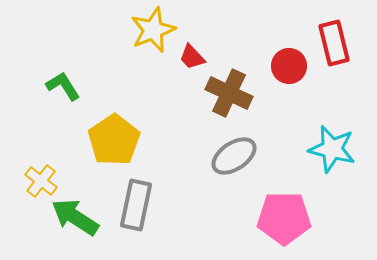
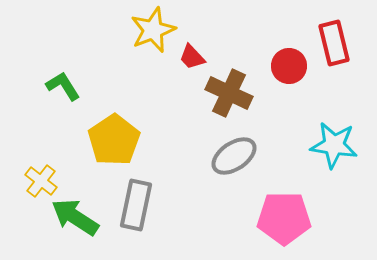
cyan star: moved 2 px right, 4 px up; rotated 6 degrees counterclockwise
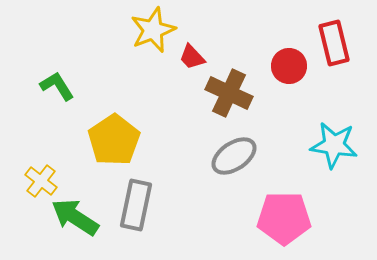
green L-shape: moved 6 px left
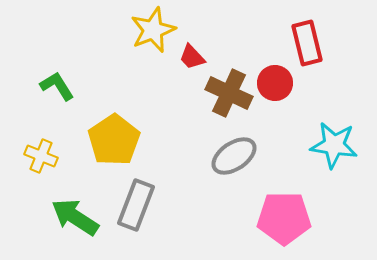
red rectangle: moved 27 px left
red circle: moved 14 px left, 17 px down
yellow cross: moved 25 px up; rotated 16 degrees counterclockwise
gray rectangle: rotated 9 degrees clockwise
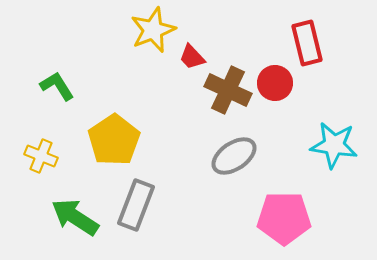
brown cross: moved 1 px left, 3 px up
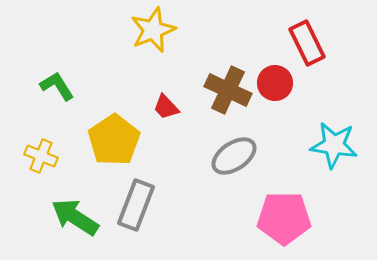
red rectangle: rotated 12 degrees counterclockwise
red trapezoid: moved 26 px left, 50 px down
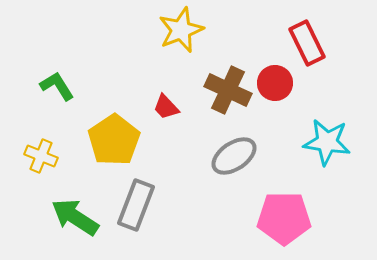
yellow star: moved 28 px right
cyan star: moved 7 px left, 3 px up
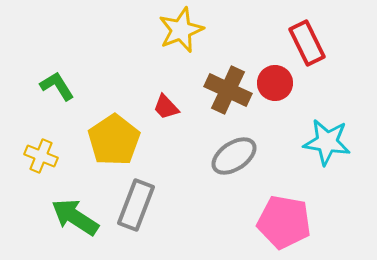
pink pentagon: moved 4 px down; rotated 10 degrees clockwise
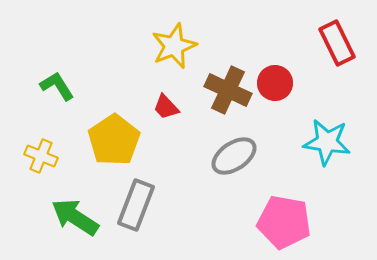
yellow star: moved 7 px left, 16 px down
red rectangle: moved 30 px right
